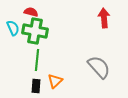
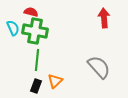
black rectangle: rotated 16 degrees clockwise
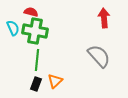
gray semicircle: moved 11 px up
black rectangle: moved 2 px up
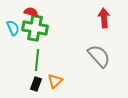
green cross: moved 3 px up
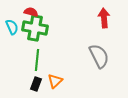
cyan semicircle: moved 1 px left, 1 px up
gray semicircle: rotated 15 degrees clockwise
